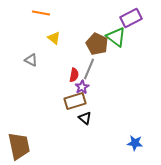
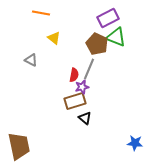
purple rectangle: moved 23 px left
green triangle: rotated 15 degrees counterclockwise
purple star: rotated 16 degrees clockwise
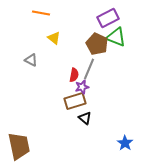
blue star: moved 10 px left; rotated 28 degrees clockwise
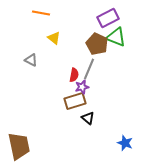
black triangle: moved 3 px right
blue star: rotated 14 degrees counterclockwise
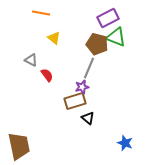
brown pentagon: rotated 10 degrees counterclockwise
gray line: moved 1 px up
red semicircle: moved 27 px left; rotated 48 degrees counterclockwise
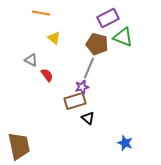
green triangle: moved 7 px right
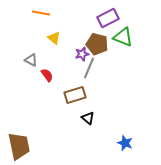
purple star: moved 33 px up
brown rectangle: moved 6 px up
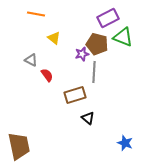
orange line: moved 5 px left, 1 px down
gray line: moved 5 px right, 4 px down; rotated 20 degrees counterclockwise
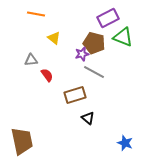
brown pentagon: moved 3 px left, 1 px up
gray triangle: rotated 32 degrees counterclockwise
gray line: rotated 65 degrees counterclockwise
brown trapezoid: moved 3 px right, 5 px up
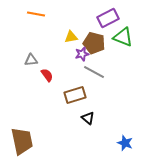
yellow triangle: moved 17 px right, 1 px up; rotated 48 degrees counterclockwise
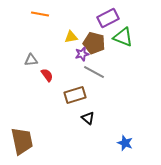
orange line: moved 4 px right
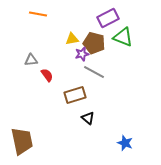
orange line: moved 2 px left
yellow triangle: moved 1 px right, 2 px down
